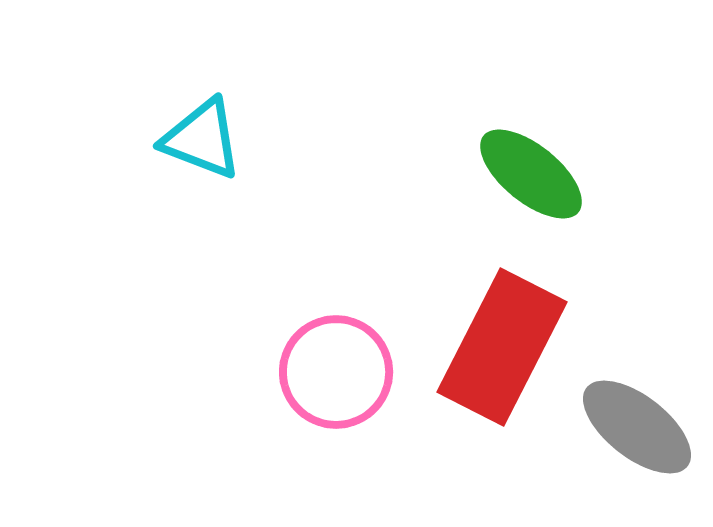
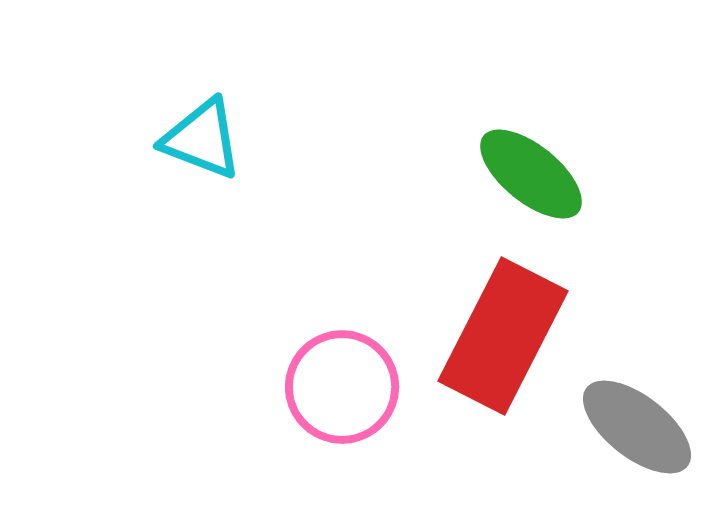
red rectangle: moved 1 px right, 11 px up
pink circle: moved 6 px right, 15 px down
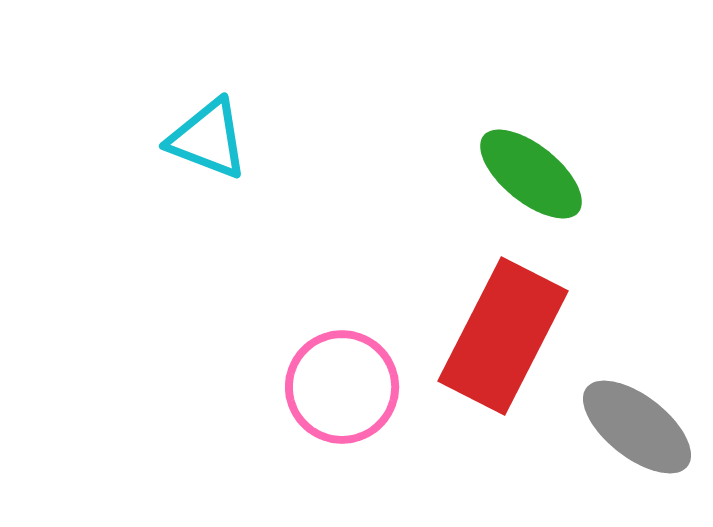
cyan triangle: moved 6 px right
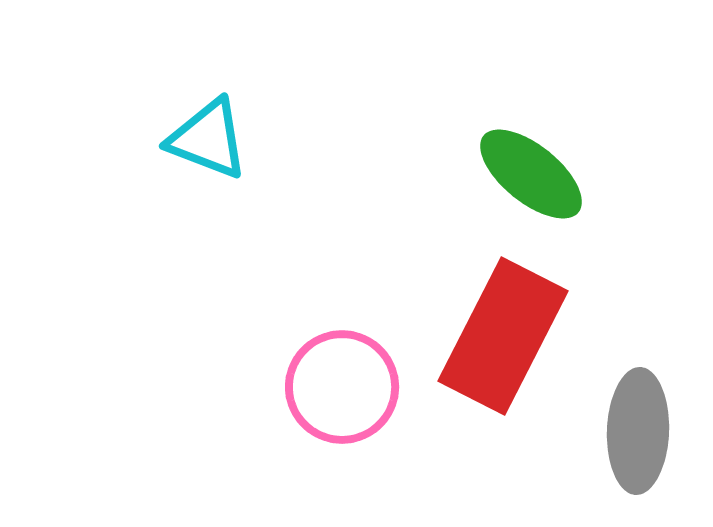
gray ellipse: moved 1 px right, 4 px down; rotated 54 degrees clockwise
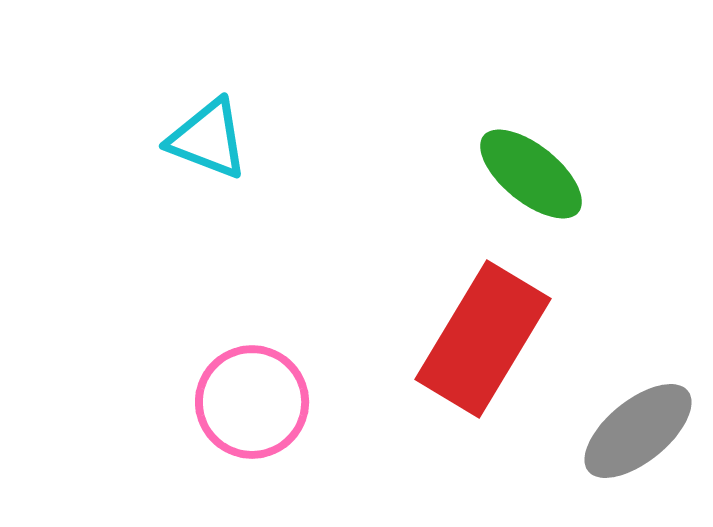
red rectangle: moved 20 px left, 3 px down; rotated 4 degrees clockwise
pink circle: moved 90 px left, 15 px down
gray ellipse: rotated 49 degrees clockwise
